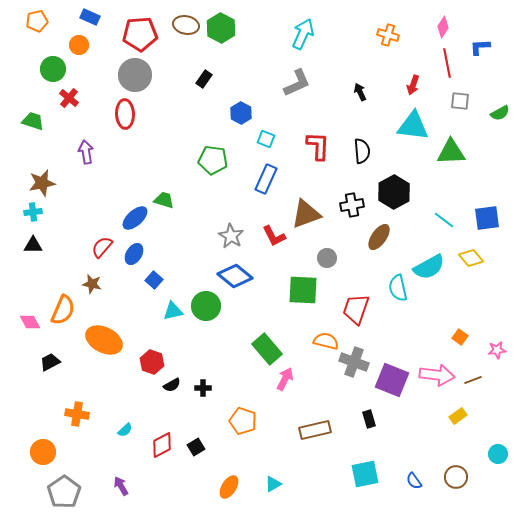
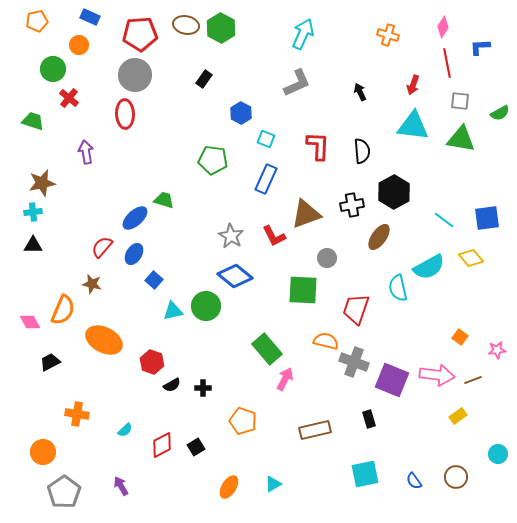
green triangle at (451, 152): moved 10 px right, 13 px up; rotated 12 degrees clockwise
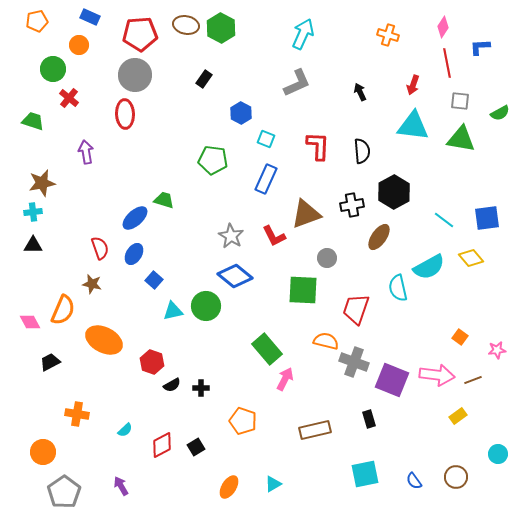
red semicircle at (102, 247): moved 2 px left, 1 px down; rotated 120 degrees clockwise
black cross at (203, 388): moved 2 px left
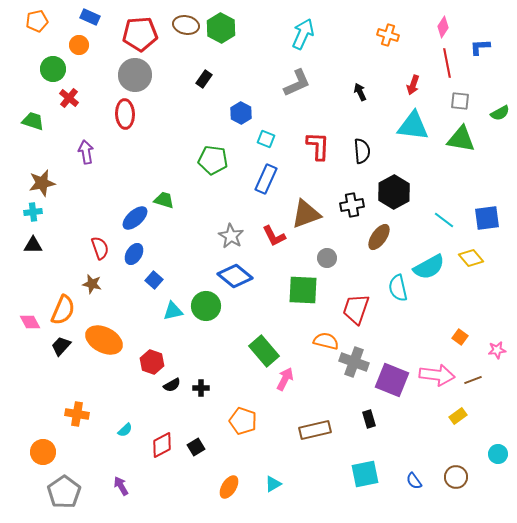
green rectangle at (267, 349): moved 3 px left, 2 px down
black trapezoid at (50, 362): moved 11 px right, 16 px up; rotated 20 degrees counterclockwise
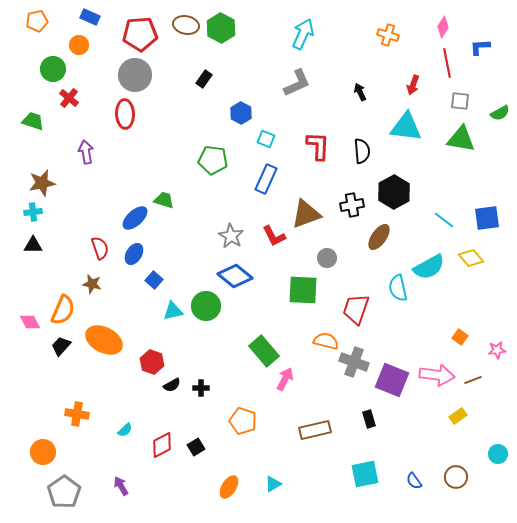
cyan triangle at (413, 126): moved 7 px left, 1 px down
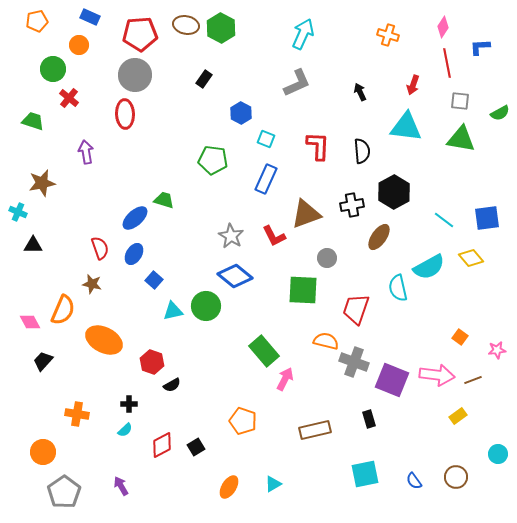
cyan cross at (33, 212): moved 15 px left; rotated 30 degrees clockwise
black trapezoid at (61, 346): moved 18 px left, 15 px down
black cross at (201, 388): moved 72 px left, 16 px down
